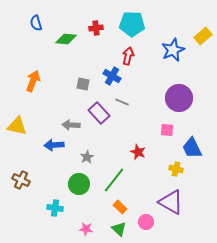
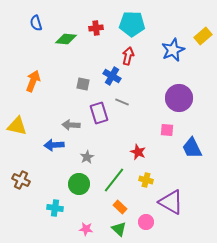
purple rectangle: rotated 25 degrees clockwise
yellow cross: moved 30 px left, 11 px down
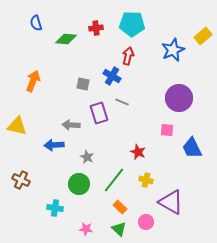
gray star: rotated 16 degrees counterclockwise
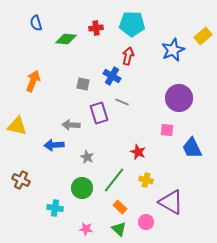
green circle: moved 3 px right, 4 px down
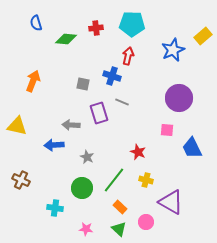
blue cross: rotated 12 degrees counterclockwise
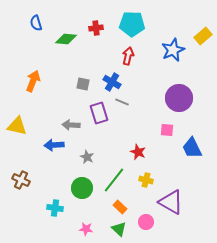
blue cross: moved 6 px down; rotated 12 degrees clockwise
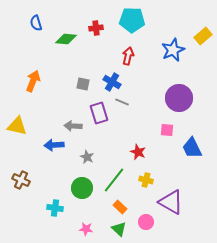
cyan pentagon: moved 4 px up
gray arrow: moved 2 px right, 1 px down
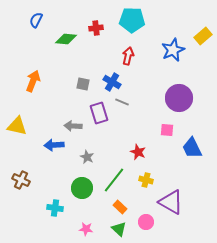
blue semicircle: moved 3 px up; rotated 42 degrees clockwise
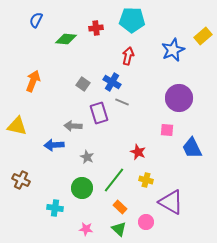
gray square: rotated 24 degrees clockwise
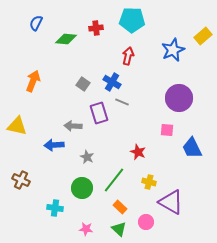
blue semicircle: moved 3 px down
yellow cross: moved 3 px right, 2 px down
